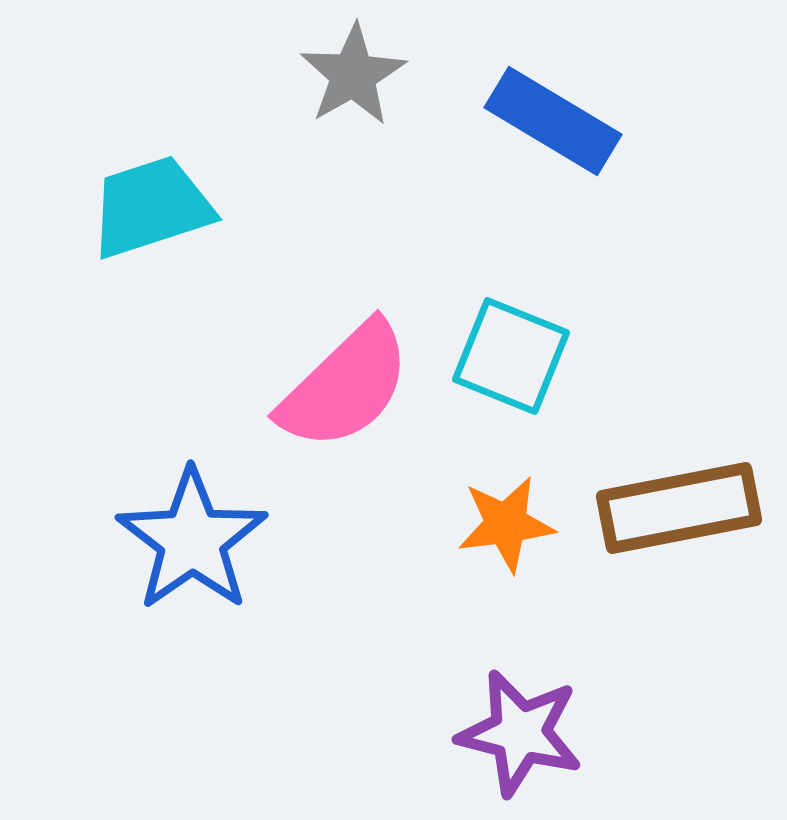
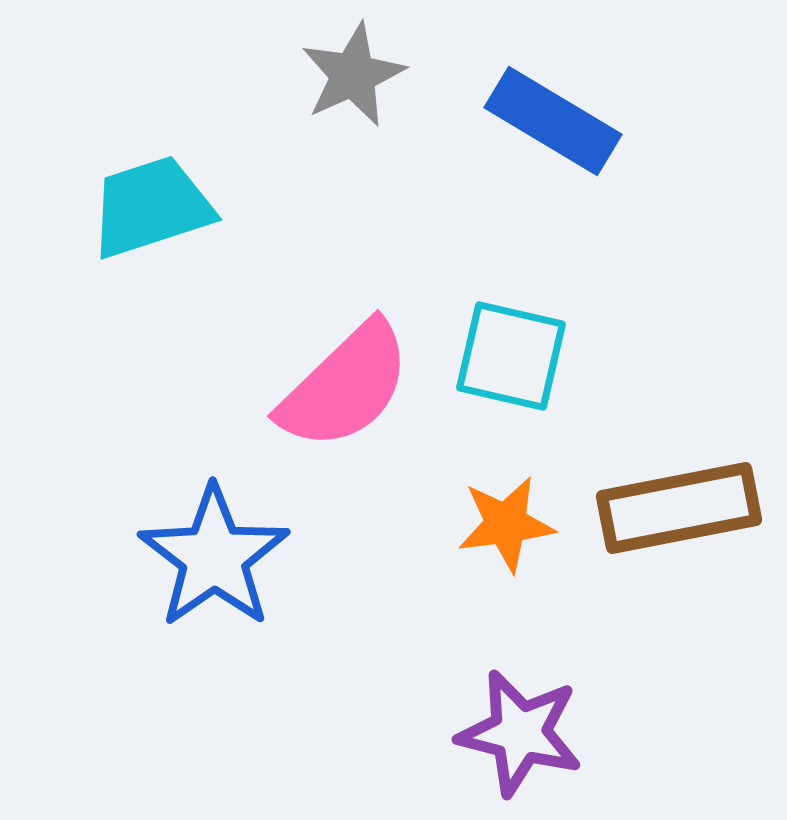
gray star: rotated 6 degrees clockwise
cyan square: rotated 9 degrees counterclockwise
blue star: moved 22 px right, 17 px down
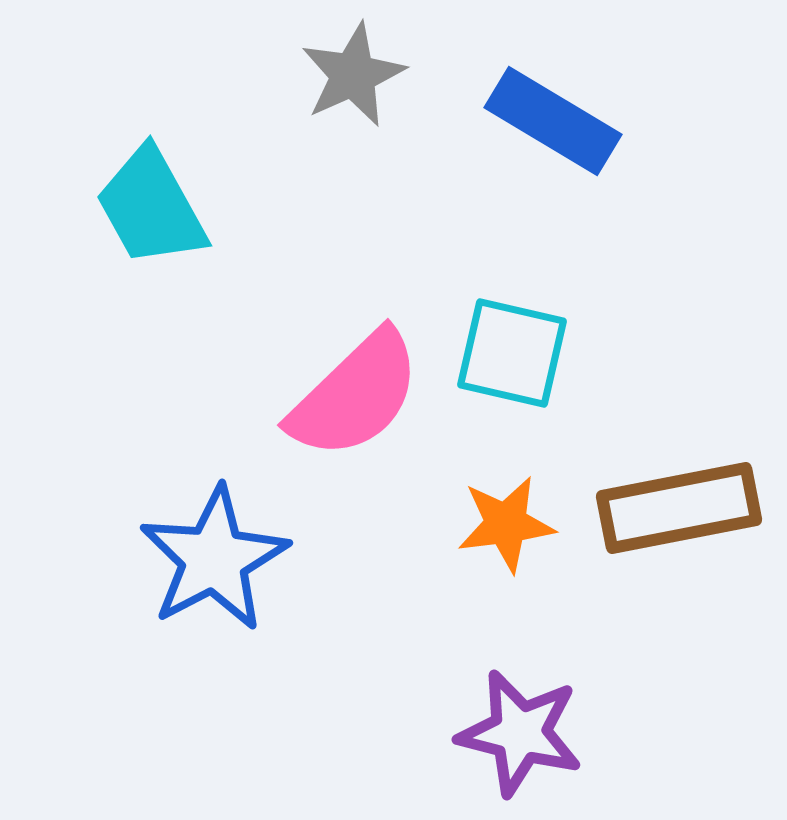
cyan trapezoid: rotated 101 degrees counterclockwise
cyan square: moved 1 px right, 3 px up
pink semicircle: moved 10 px right, 9 px down
blue star: moved 2 px down; rotated 7 degrees clockwise
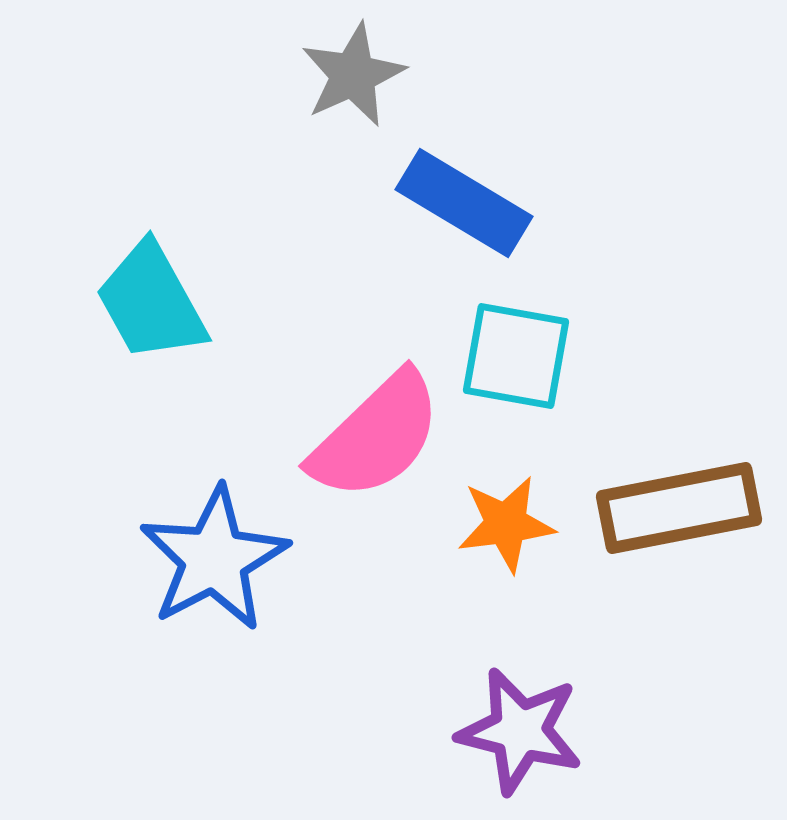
blue rectangle: moved 89 px left, 82 px down
cyan trapezoid: moved 95 px down
cyan square: moved 4 px right, 3 px down; rotated 3 degrees counterclockwise
pink semicircle: moved 21 px right, 41 px down
purple star: moved 2 px up
